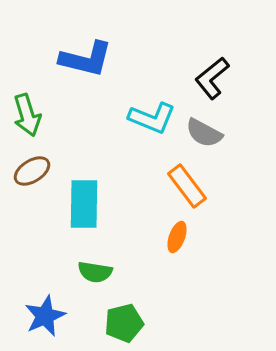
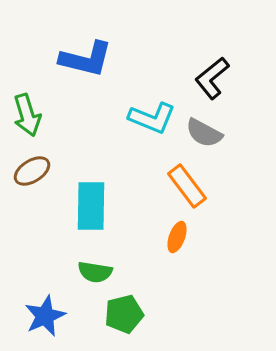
cyan rectangle: moved 7 px right, 2 px down
green pentagon: moved 9 px up
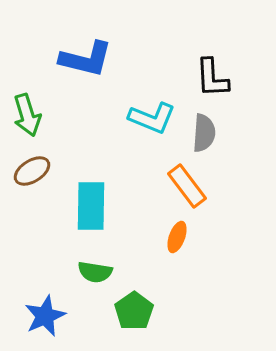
black L-shape: rotated 54 degrees counterclockwise
gray semicircle: rotated 114 degrees counterclockwise
green pentagon: moved 10 px right, 3 px up; rotated 21 degrees counterclockwise
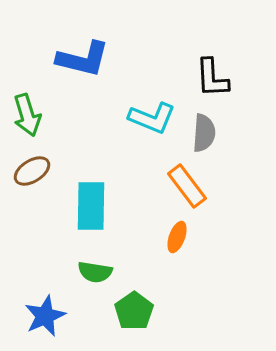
blue L-shape: moved 3 px left
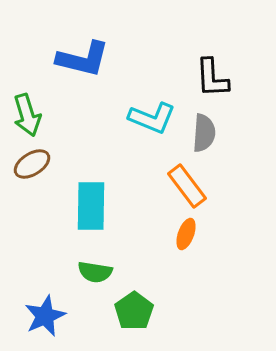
brown ellipse: moved 7 px up
orange ellipse: moved 9 px right, 3 px up
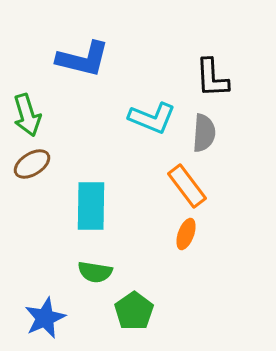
blue star: moved 2 px down
